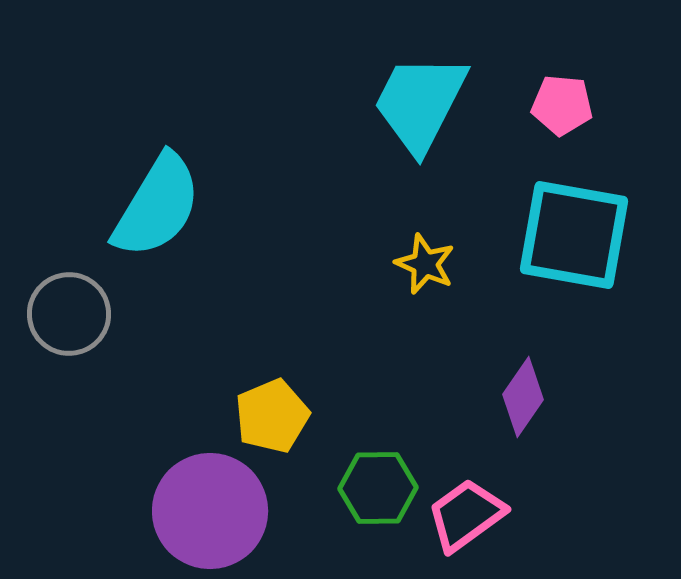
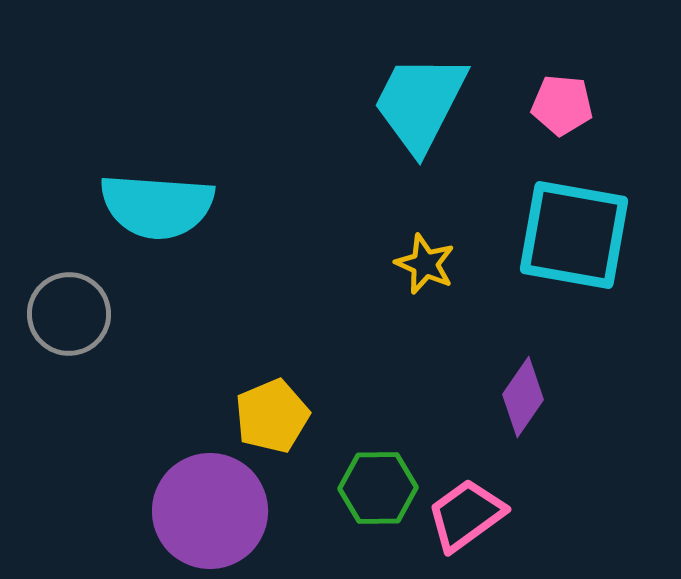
cyan semicircle: rotated 63 degrees clockwise
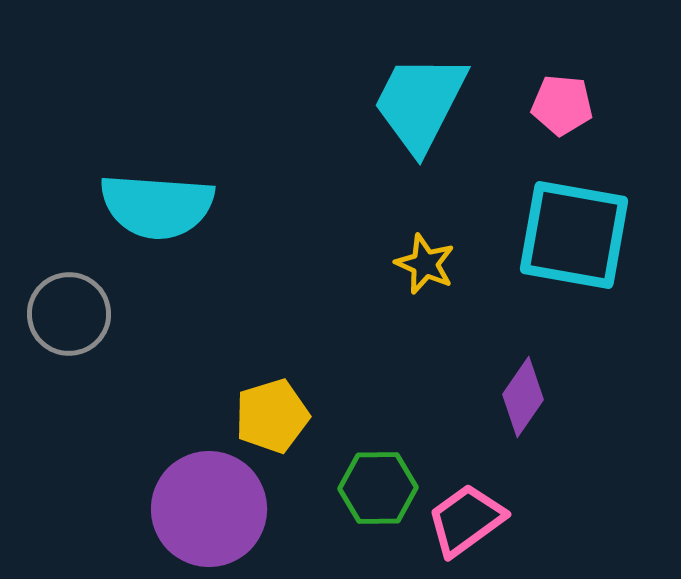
yellow pentagon: rotated 6 degrees clockwise
purple circle: moved 1 px left, 2 px up
pink trapezoid: moved 5 px down
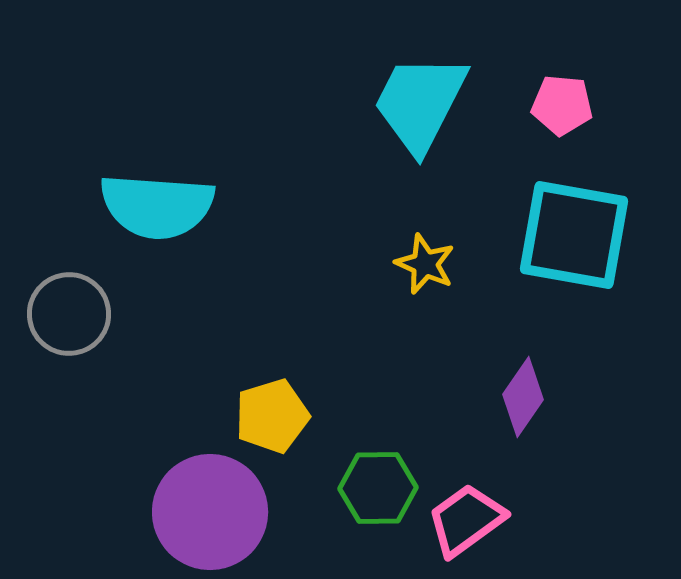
purple circle: moved 1 px right, 3 px down
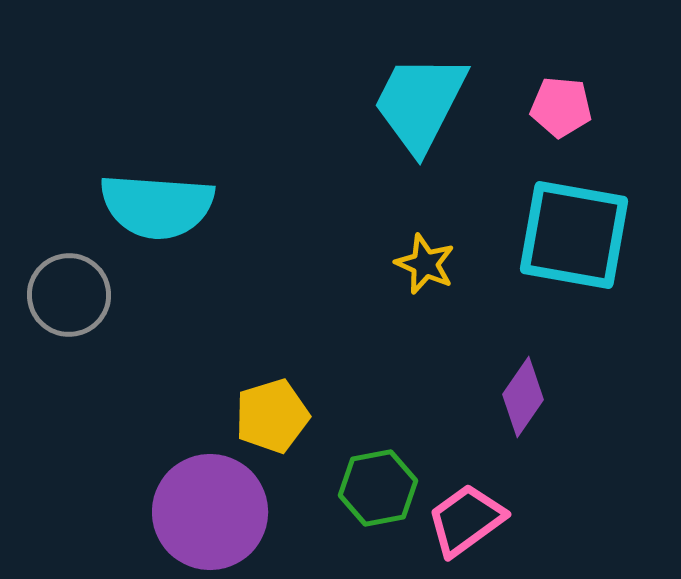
pink pentagon: moved 1 px left, 2 px down
gray circle: moved 19 px up
green hexagon: rotated 10 degrees counterclockwise
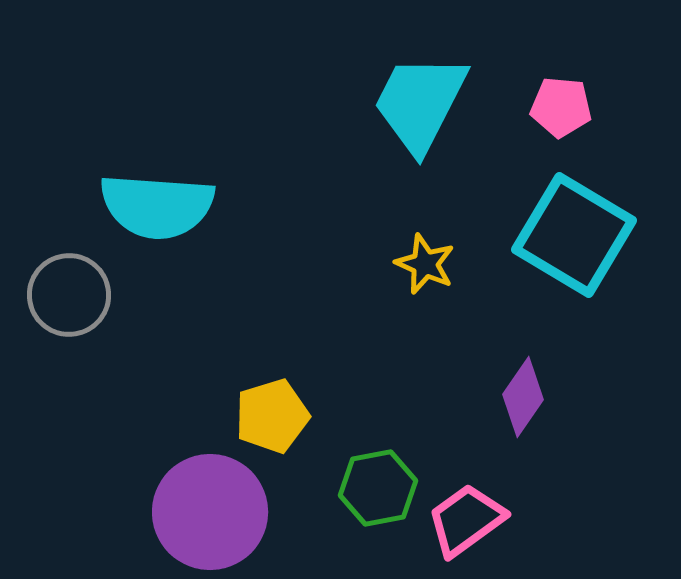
cyan square: rotated 21 degrees clockwise
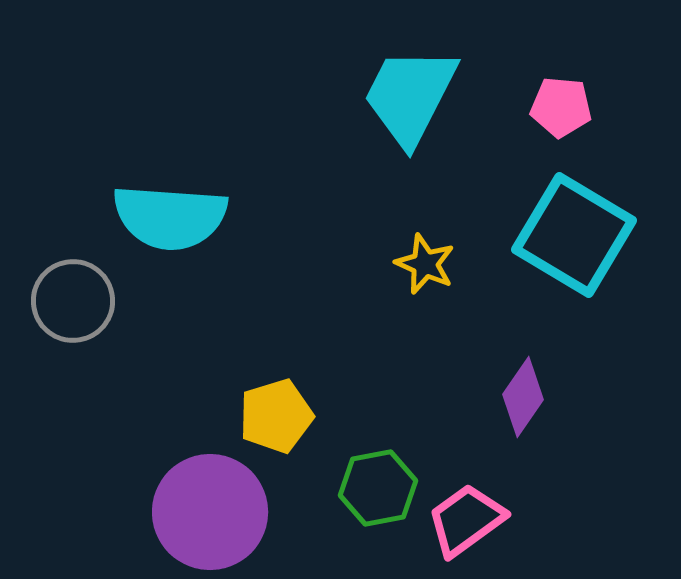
cyan trapezoid: moved 10 px left, 7 px up
cyan semicircle: moved 13 px right, 11 px down
gray circle: moved 4 px right, 6 px down
yellow pentagon: moved 4 px right
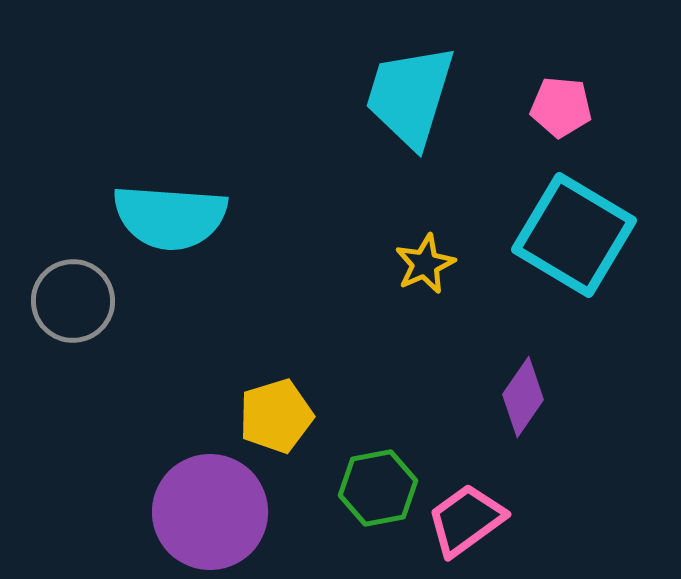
cyan trapezoid: rotated 10 degrees counterclockwise
yellow star: rotated 24 degrees clockwise
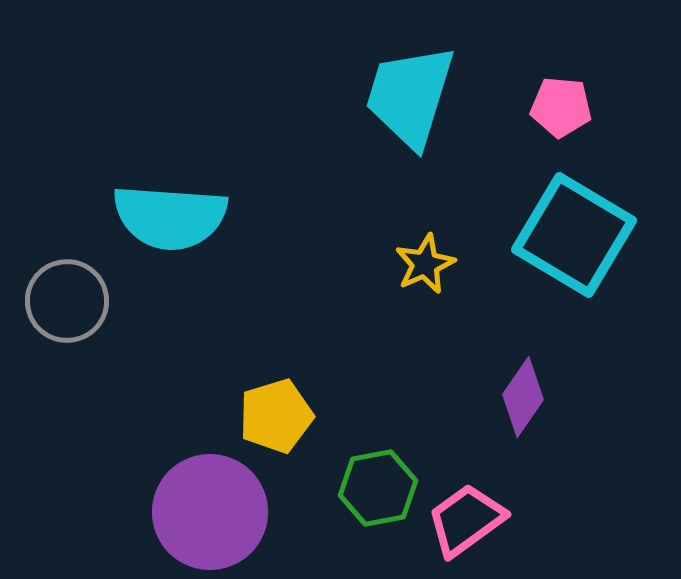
gray circle: moved 6 px left
